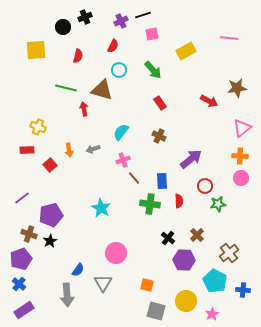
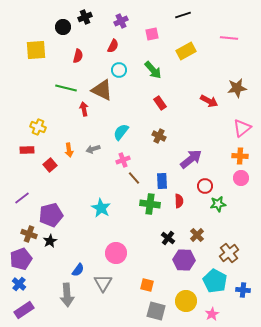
black line at (143, 15): moved 40 px right
brown triangle at (102, 90): rotated 10 degrees clockwise
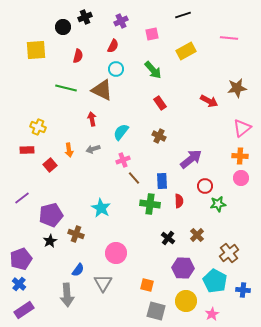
cyan circle at (119, 70): moved 3 px left, 1 px up
red arrow at (84, 109): moved 8 px right, 10 px down
brown cross at (29, 234): moved 47 px right
purple hexagon at (184, 260): moved 1 px left, 8 px down
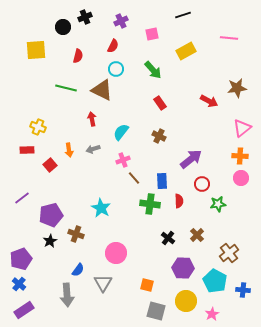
red circle at (205, 186): moved 3 px left, 2 px up
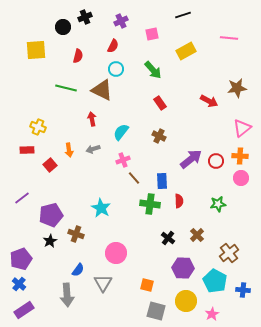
red circle at (202, 184): moved 14 px right, 23 px up
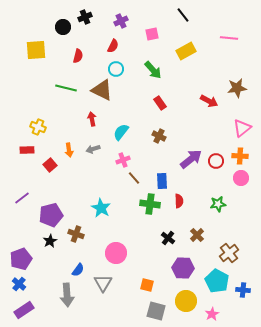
black line at (183, 15): rotated 70 degrees clockwise
cyan pentagon at (215, 281): moved 2 px right
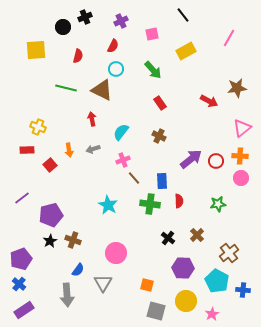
pink line at (229, 38): rotated 66 degrees counterclockwise
cyan star at (101, 208): moved 7 px right, 3 px up
brown cross at (76, 234): moved 3 px left, 6 px down
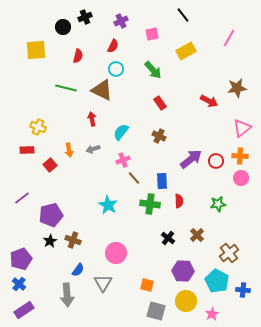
purple hexagon at (183, 268): moved 3 px down
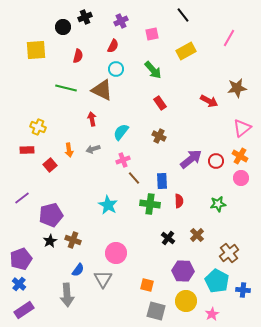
orange cross at (240, 156): rotated 28 degrees clockwise
gray triangle at (103, 283): moved 4 px up
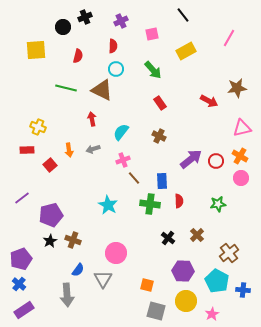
red semicircle at (113, 46): rotated 24 degrees counterclockwise
pink triangle at (242, 128): rotated 24 degrees clockwise
